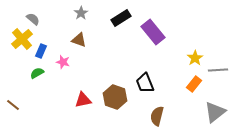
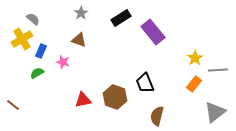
yellow cross: rotated 10 degrees clockwise
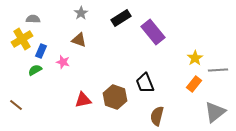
gray semicircle: rotated 40 degrees counterclockwise
green semicircle: moved 2 px left, 3 px up
brown line: moved 3 px right
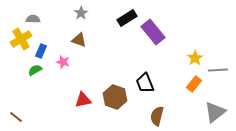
black rectangle: moved 6 px right
yellow cross: moved 1 px left
brown line: moved 12 px down
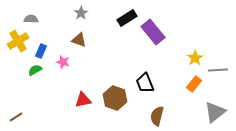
gray semicircle: moved 2 px left
yellow cross: moved 3 px left, 2 px down
brown hexagon: moved 1 px down
brown line: rotated 72 degrees counterclockwise
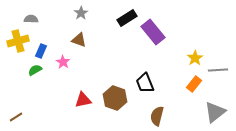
yellow cross: rotated 15 degrees clockwise
pink star: rotated 16 degrees clockwise
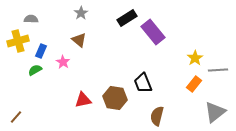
brown triangle: rotated 21 degrees clockwise
black trapezoid: moved 2 px left
brown hexagon: rotated 10 degrees counterclockwise
brown line: rotated 16 degrees counterclockwise
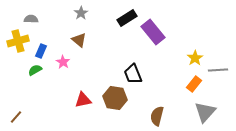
black trapezoid: moved 10 px left, 9 px up
gray triangle: moved 10 px left; rotated 10 degrees counterclockwise
